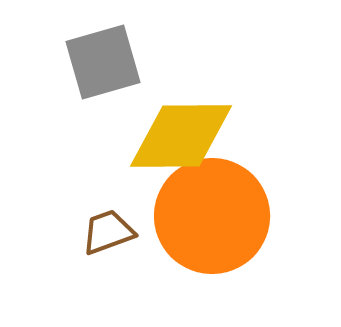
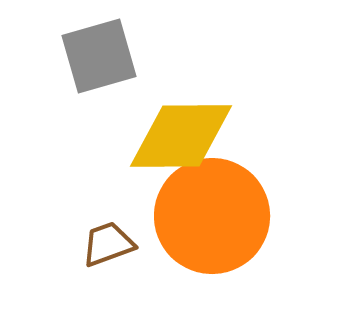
gray square: moved 4 px left, 6 px up
brown trapezoid: moved 12 px down
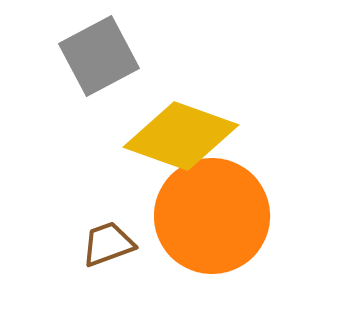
gray square: rotated 12 degrees counterclockwise
yellow diamond: rotated 20 degrees clockwise
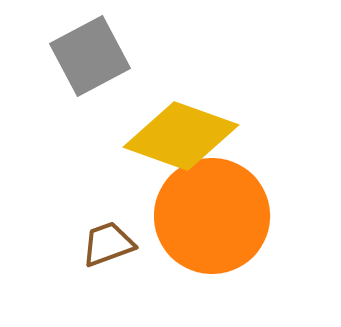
gray square: moved 9 px left
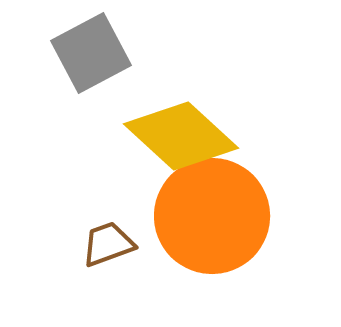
gray square: moved 1 px right, 3 px up
yellow diamond: rotated 23 degrees clockwise
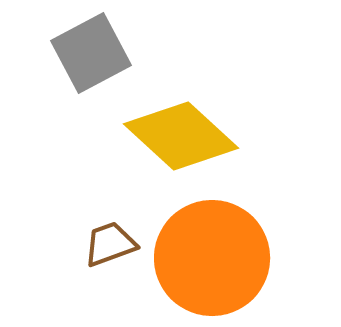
orange circle: moved 42 px down
brown trapezoid: moved 2 px right
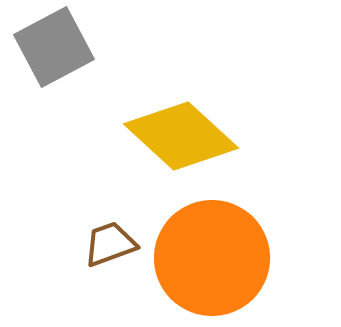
gray square: moved 37 px left, 6 px up
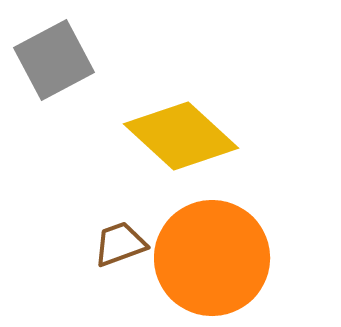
gray square: moved 13 px down
brown trapezoid: moved 10 px right
